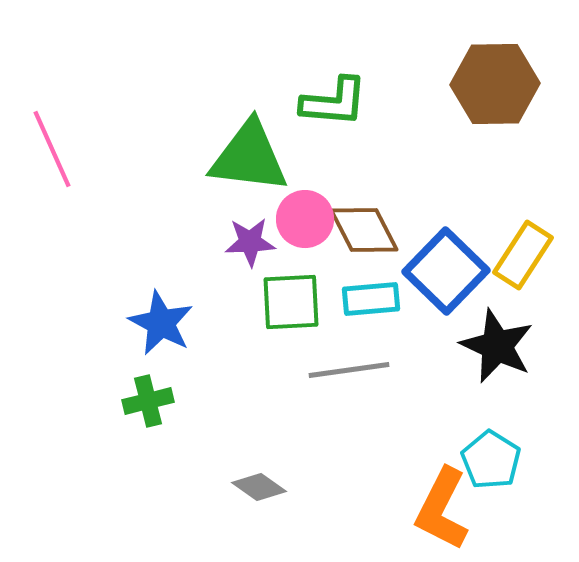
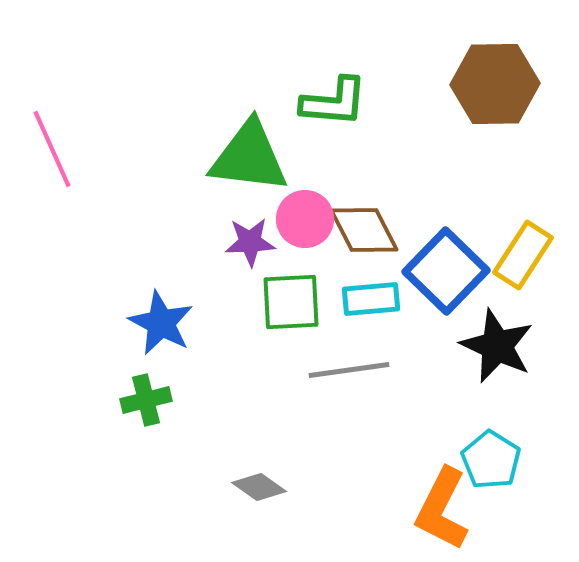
green cross: moved 2 px left, 1 px up
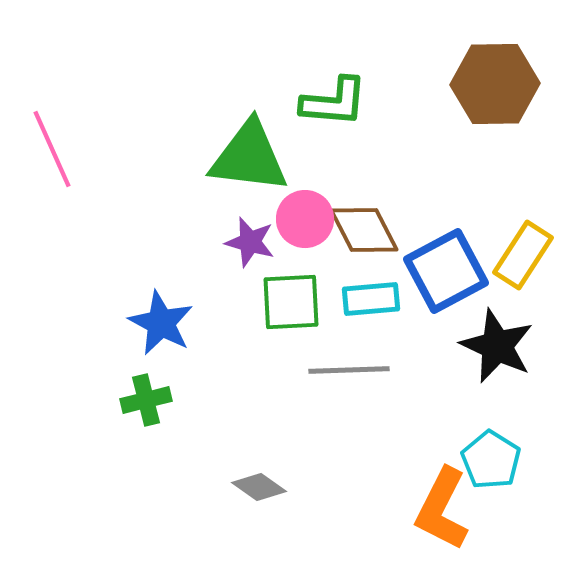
purple star: rotated 18 degrees clockwise
blue square: rotated 18 degrees clockwise
gray line: rotated 6 degrees clockwise
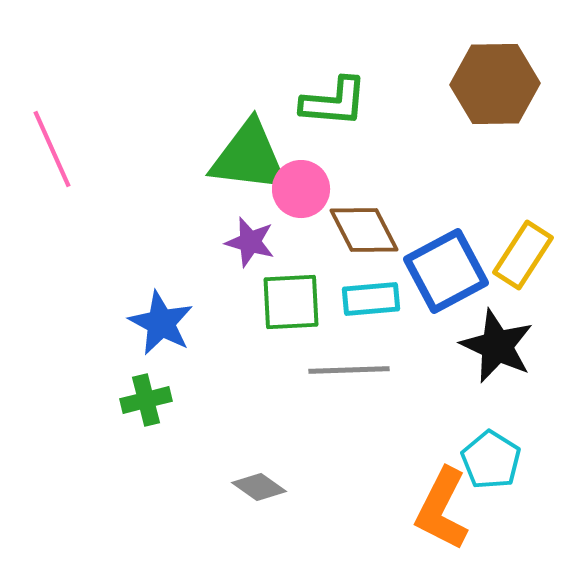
pink circle: moved 4 px left, 30 px up
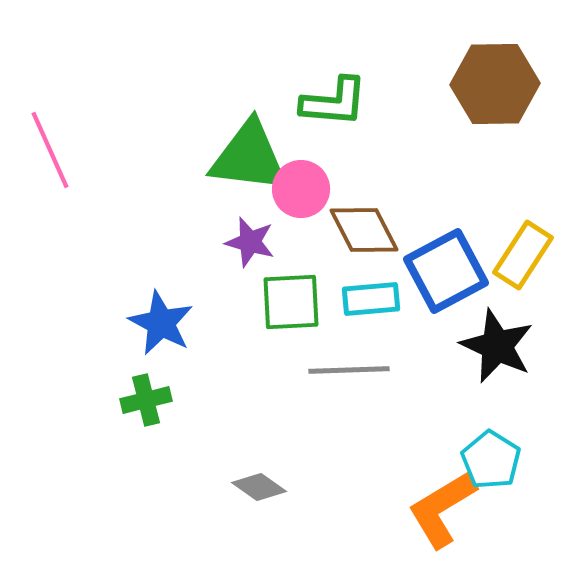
pink line: moved 2 px left, 1 px down
orange L-shape: rotated 32 degrees clockwise
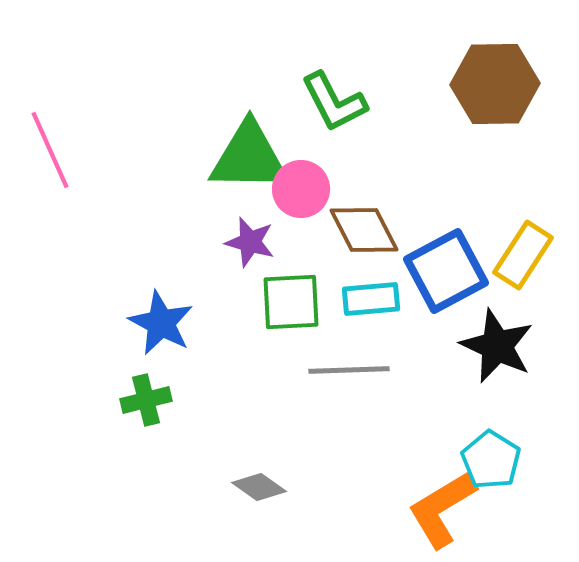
green L-shape: rotated 58 degrees clockwise
green triangle: rotated 6 degrees counterclockwise
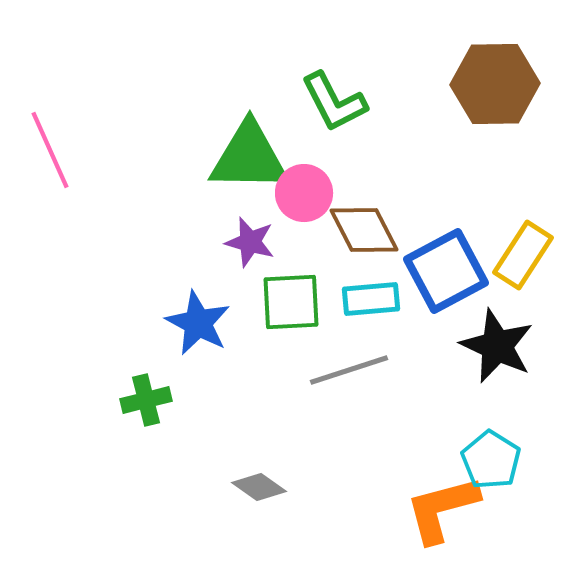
pink circle: moved 3 px right, 4 px down
blue star: moved 37 px right
gray line: rotated 16 degrees counterclockwise
orange L-shape: rotated 16 degrees clockwise
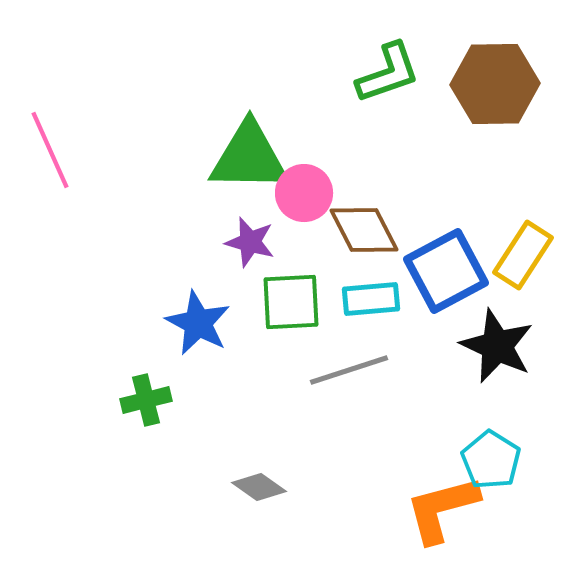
green L-shape: moved 54 px right, 29 px up; rotated 82 degrees counterclockwise
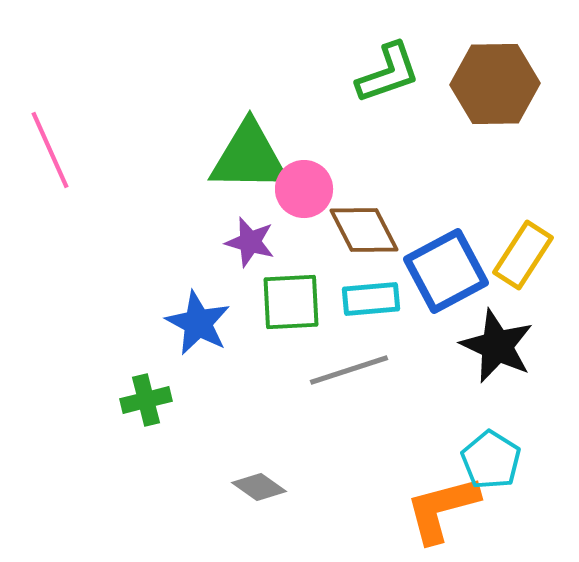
pink circle: moved 4 px up
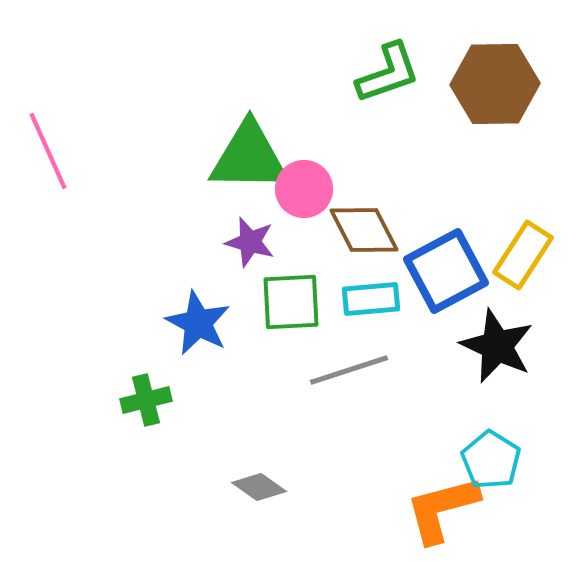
pink line: moved 2 px left, 1 px down
